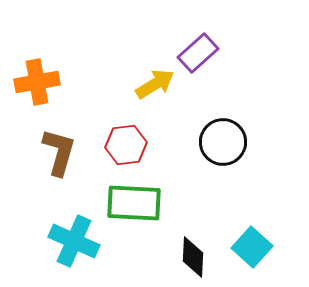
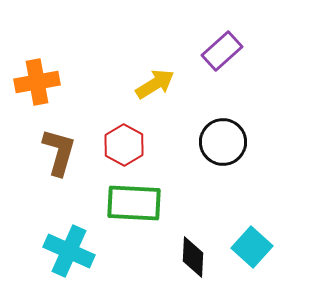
purple rectangle: moved 24 px right, 2 px up
red hexagon: moved 2 px left; rotated 24 degrees counterclockwise
cyan cross: moved 5 px left, 10 px down
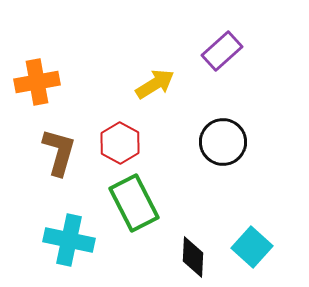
red hexagon: moved 4 px left, 2 px up
green rectangle: rotated 60 degrees clockwise
cyan cross: moved 11 px up; rotated 12 degrees counterclockwise
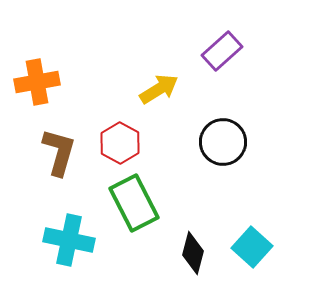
yellow arrow: moved 4 px right, 5 px down
black diamond: moved 4 px up; rotated 12 degrees clockwise
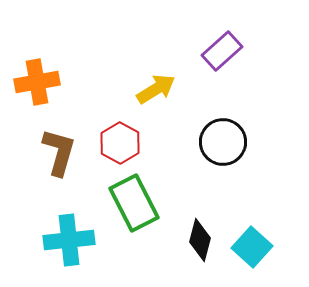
yellow arrow: moved 3 px left
cyan cross: rotated 18 degrees counterclockwise
black diamond: moved 7 px right, 13 px up
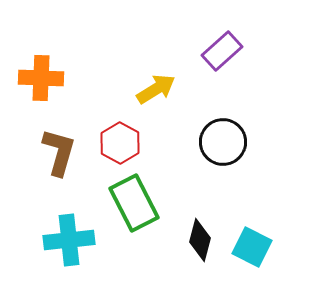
orange cross: moved 4 px right, 4 px up; rotated 12 degrees clockwise
cyan square: rotated 15 degrees counterclockwise
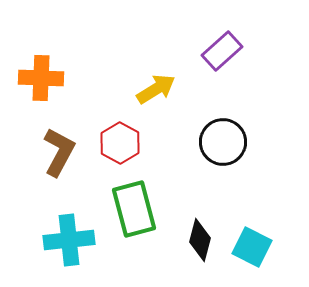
brown L-shape: rotated 12 degrees clockwise
green rectangle: moved 6 px down; rotated 12 degrees clockwise
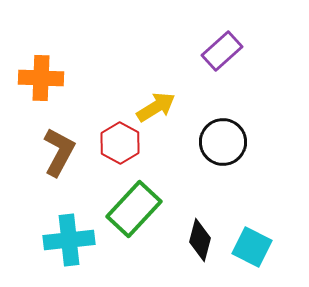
yellow arrow: moved 18 px down
green rectangle: rotated 58 degrees clockwise
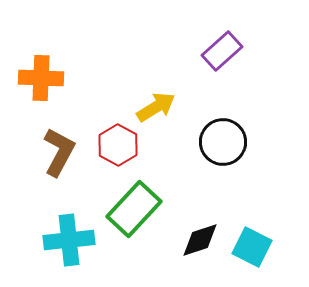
red hexagon: moved 2 px left, 2 px down
black diamond: rotated 57 degrees clockwise
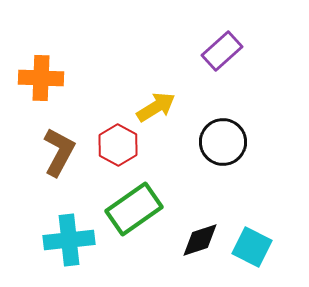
green rectangle: rotated 12 degrees clockwise
